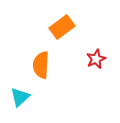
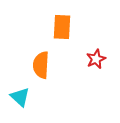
orange rectangle: rotated 50 degrees counterclockwise
cyan triangle: rotated 35 degrees counterclockwise
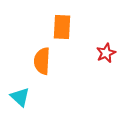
red star: moved 10 px right, 6 px up
orange semicircle: moved 1 px right, 4 px up
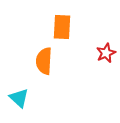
orange semicircle: moved 2 px right
cyan triangle: moved 1 px left, 1 px down
